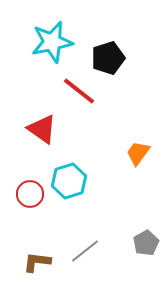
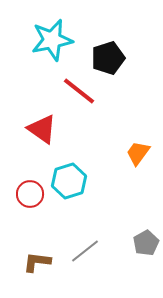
cyan star: moved 2 px up
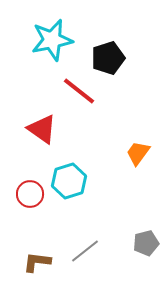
gray pentagon: rotated 15 degrees clockwise
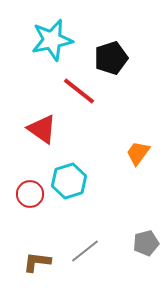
black pentagon: moved 3 px right
